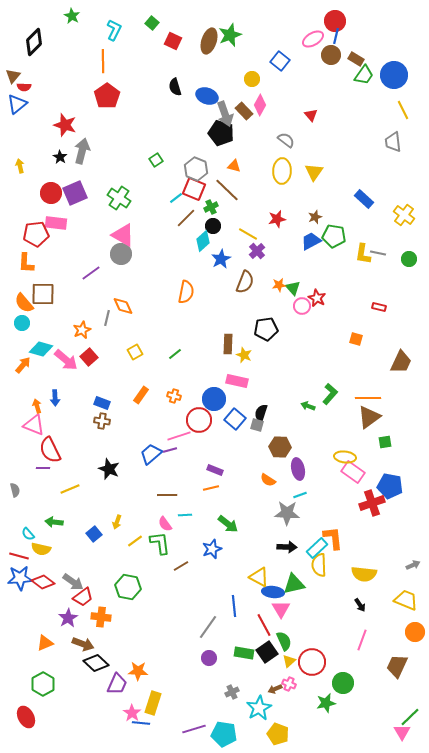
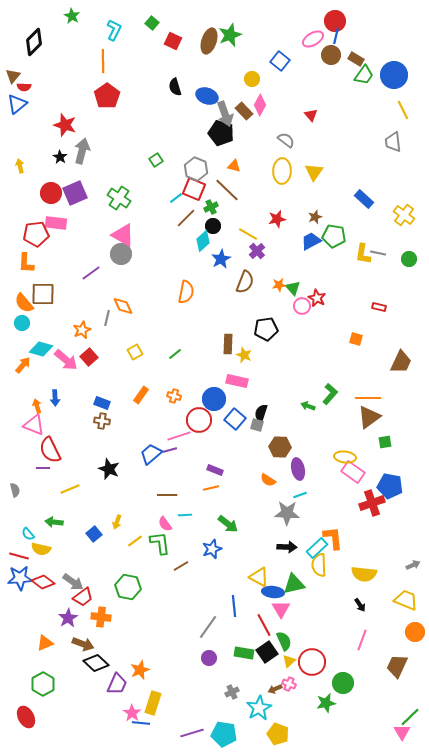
orange star at (138, 671): moved 2 px right, 1 px up; rotated 24 degrees counterclockwise
purple line at (194, 729): moved 2 px left, 4 px down
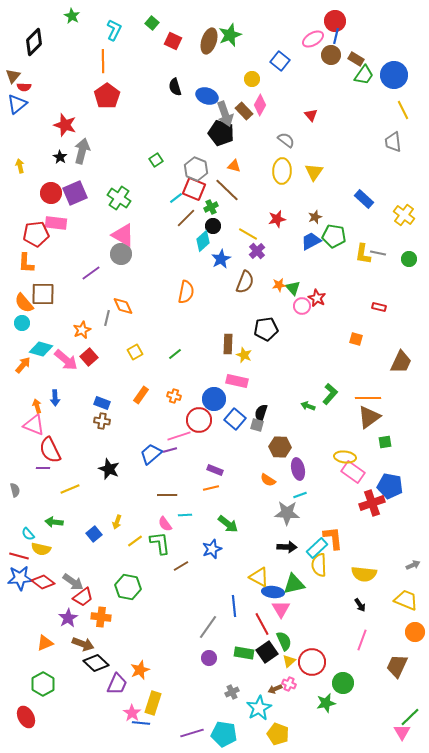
red line at (264, 625): moved 2 px left, 1 px up
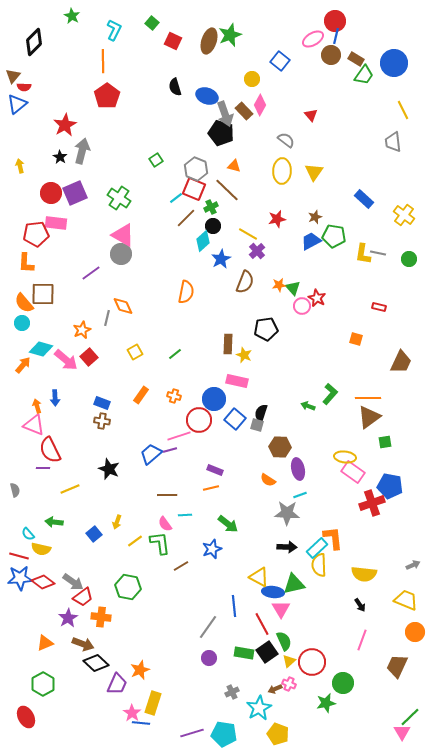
blue circle at (394, 75): moved 12 px up
red star at (65, 125): rotated 25 degrees clockwise
